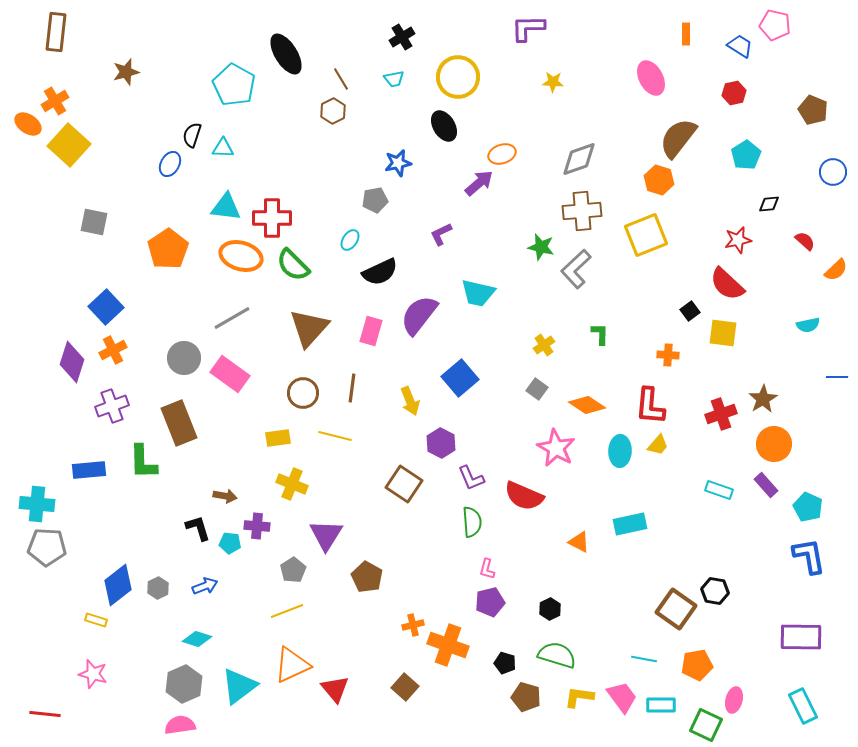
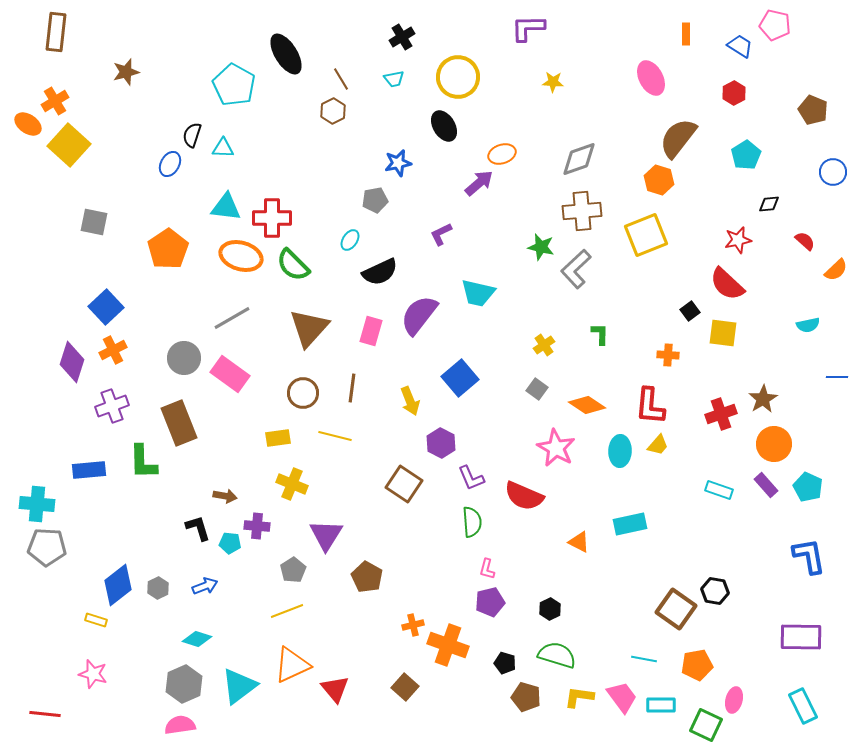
red hexagon at (734, 93): rotated 15 degrees counterclockwise
cyan pentagon at (808, 507): moved 20 px up
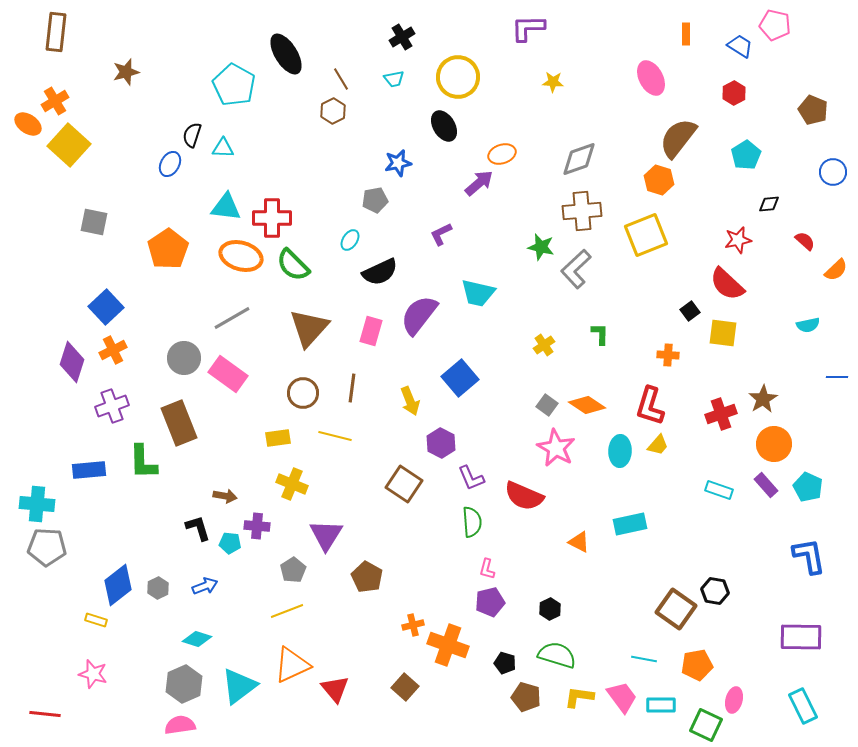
pink rectangle at (230, 374): moved 2 px left
gray square at (537, 389): moved 10 px right, 16 px down
red L-shape at (650, 406): rotated 12 degrees clockwise
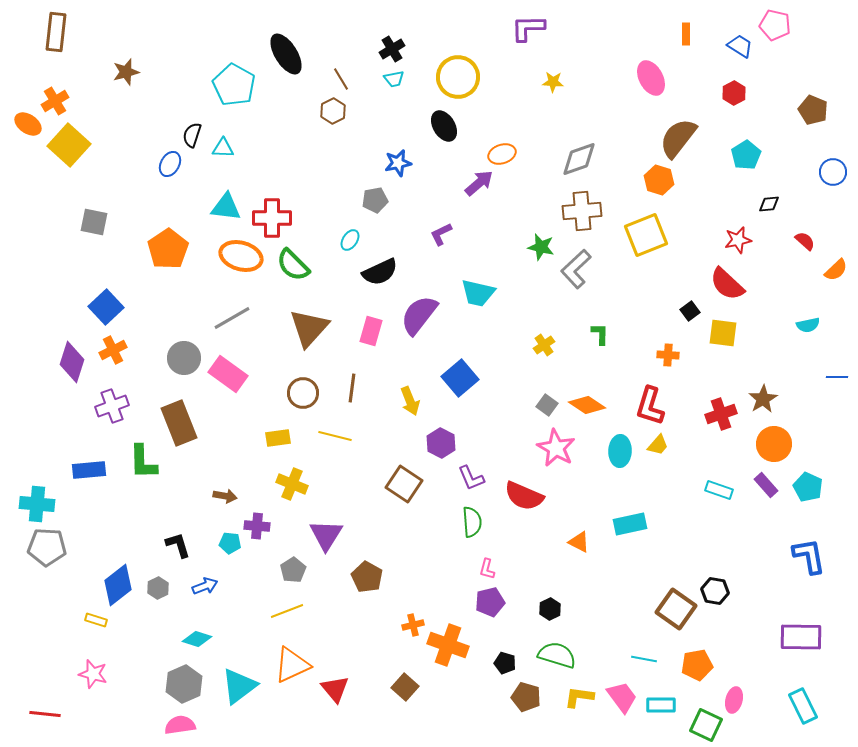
black cross at (402, 37): moved 10 px left, 12 px down
black L-shape at (198, 528): moved 20 px left, 17 px down
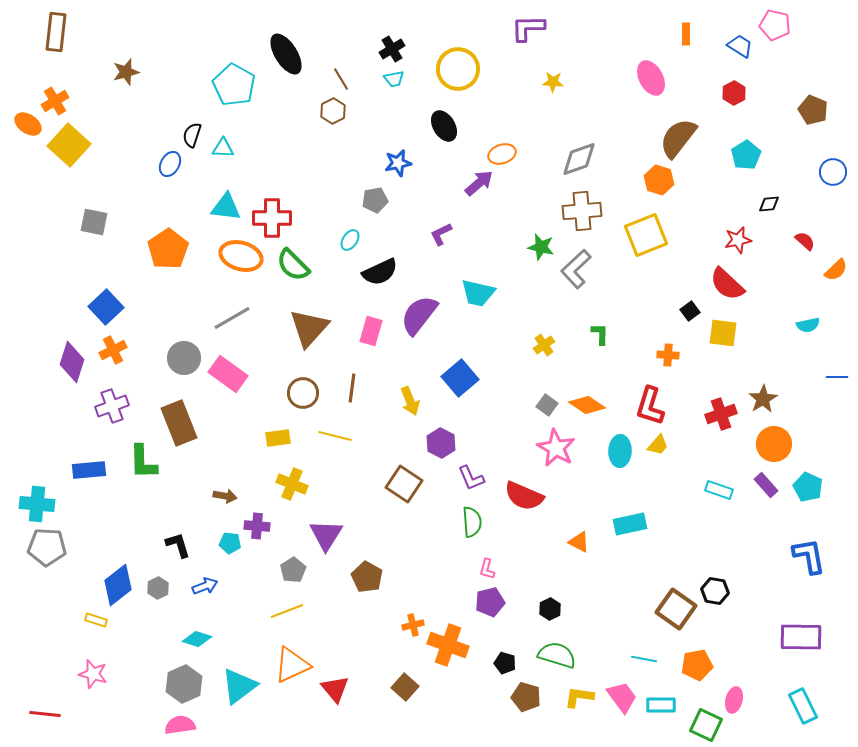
yellow circle at (458, 77): moved 8 px up
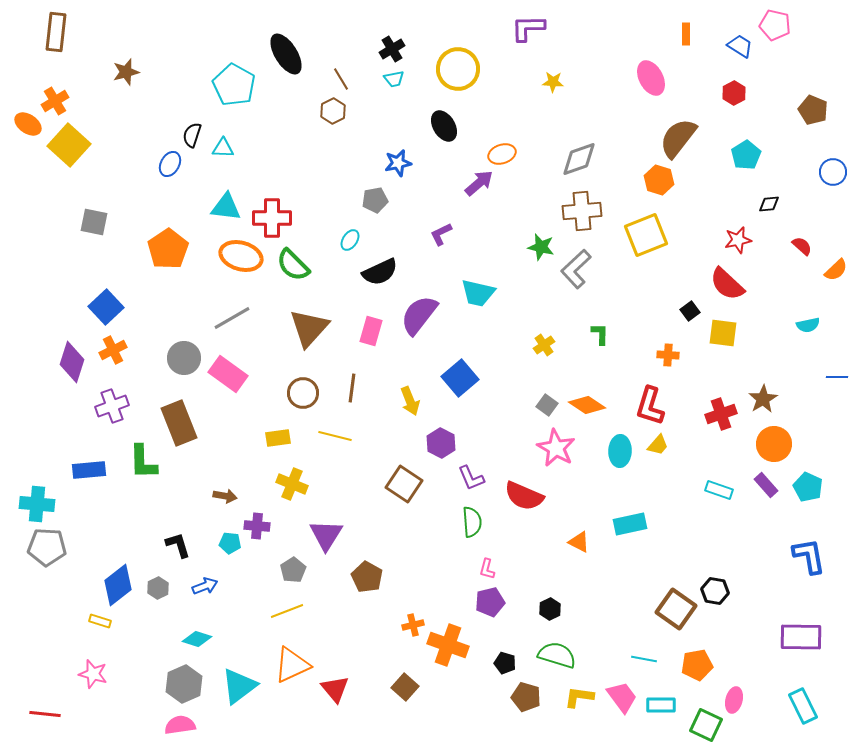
red semicircle at (805, 241): moved 3 px left, 5 px down
yellow rectangle at (96, 620): moved 4 px right, 1 px down
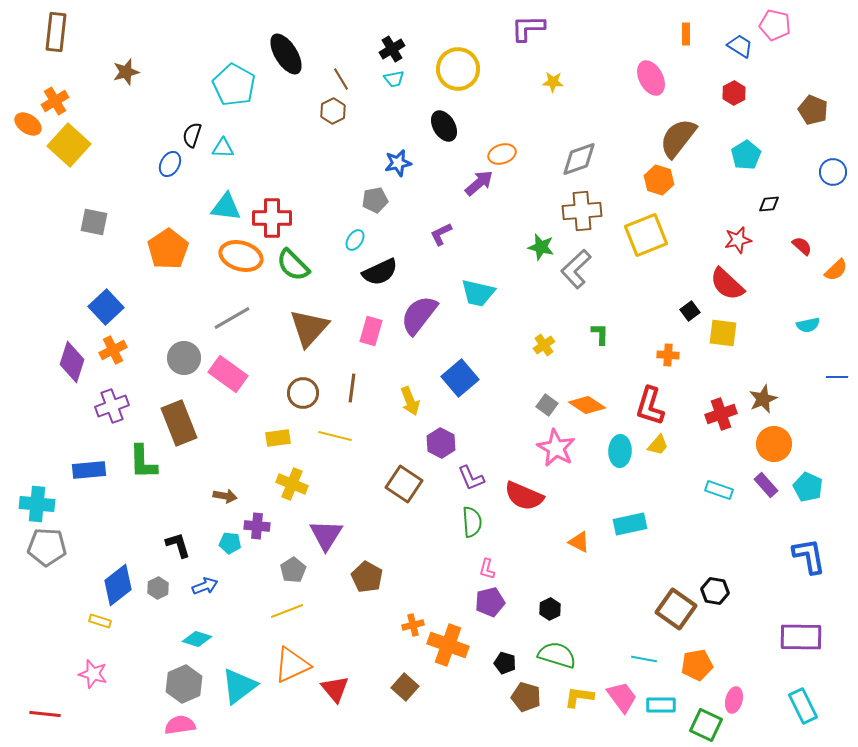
cyan ellipse at (350, 240): moved 5 px right
brown star at (763, 399): rotated 8 degrees clockwise
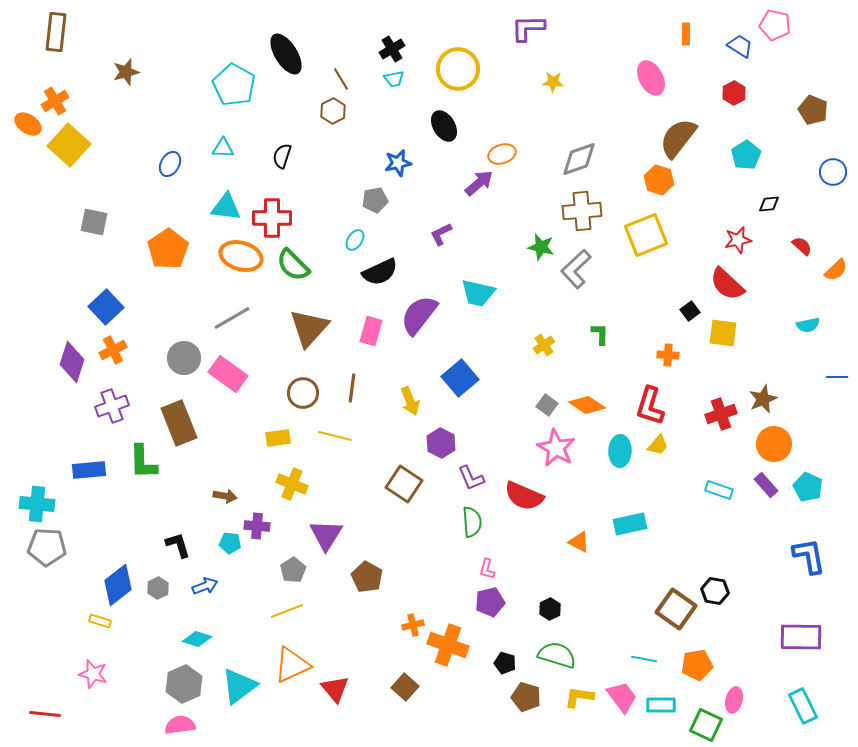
black semicircle at (192, 135): moved 90 px right, 21 px down
